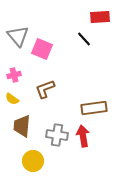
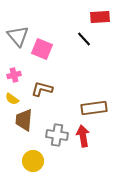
brown L-shape: moved 3 px left; rotated 35 degrees clockwise
brown trapezoid: moved 2 px right, 6 px up
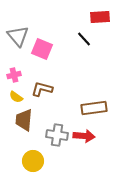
yellow semicircle: moved 4 px right, 2 px up
red arrow: moved 1 px right; rotated 105 degrees clockwise
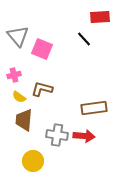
yellow semicircle: moved 3 px right
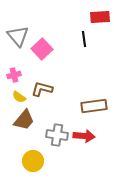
black line: rotated 35 degrees clockwise
pink square: rotated 25 degrees clockwise
brown rectangle: moved 2 px up
brown trapezoid: rotated 145 degrees counterclockwise
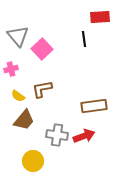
pink cross: moved 3 px left, 6 px up
brown L-shape: rotated 25 degrees counterclockwise
yellow semicircle: moved 1 px left, 1 px up
red arrow: rotated 25 degrees counterclockwise
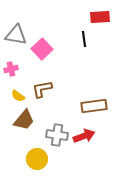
gray triangle: moved 2 px left, 1 px up; rotated 40 degrees counterclockwise
yellow circle: moved 4 px right, 2 px up
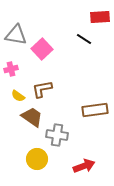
black line: rotated 49 degrees counterclockwise
brown rectangle: moved 1 px right, 4 px down
brown trapezoid: moved 8 px right, 3 px up; rotated 95 degrees counterclockwise
red arrow: moved 30 px down
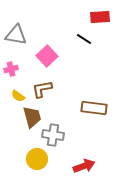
pink square: moved 5 px right, 7 px down
brown rectangle: moved 1 px left, 2 px up; rotated 15 degrees clockwise
brown trapezoid: rotated 40 degrees clockwise
gray cross: moved 4 px left
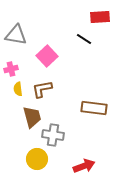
yellow semicircle: moved 7 px up; rotated 48 degrees clockwise
